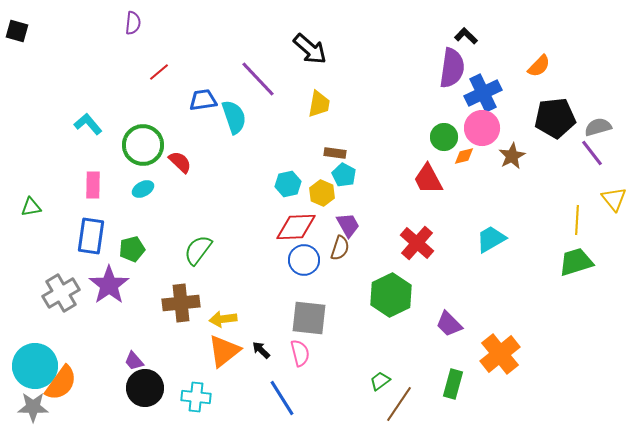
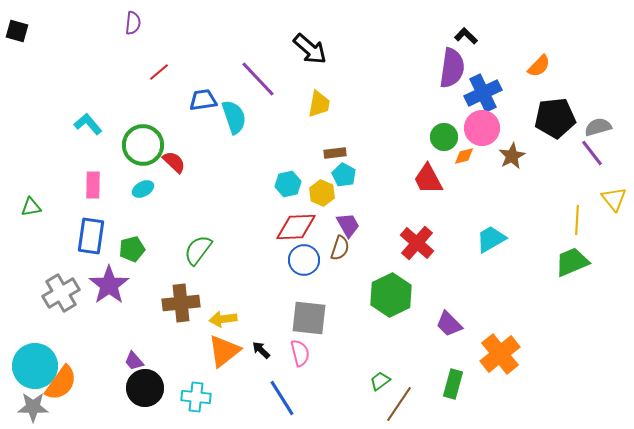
brown rectangle at (335, 153): rotated 15 degrees counterclockwise
red semicircle at (180, 162): moved 6 px left
green trapezoid at (576, 262): moved 4 px left; rotated 6 degrees counterclockwise
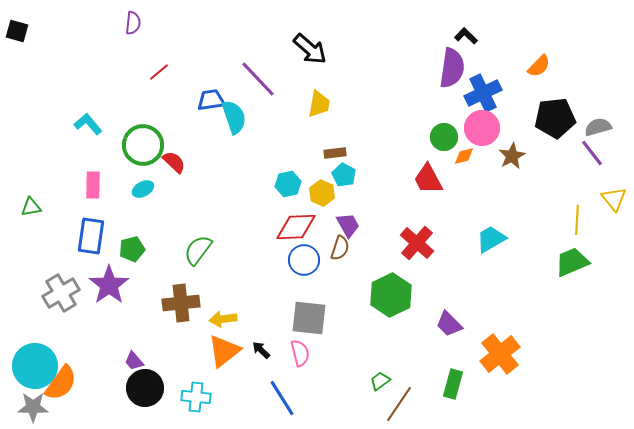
blue trapezoid at (203, 100): moved 8 px right
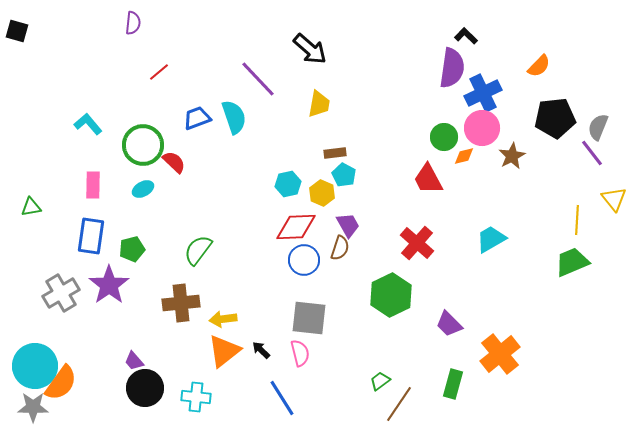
blue trapezoid at (211, 100): moved 14 px left, 18 px down; rotated 12 degrees counterclockwise
gray semicircle at (598, 127): rotated 52 degrees counterclockwise
